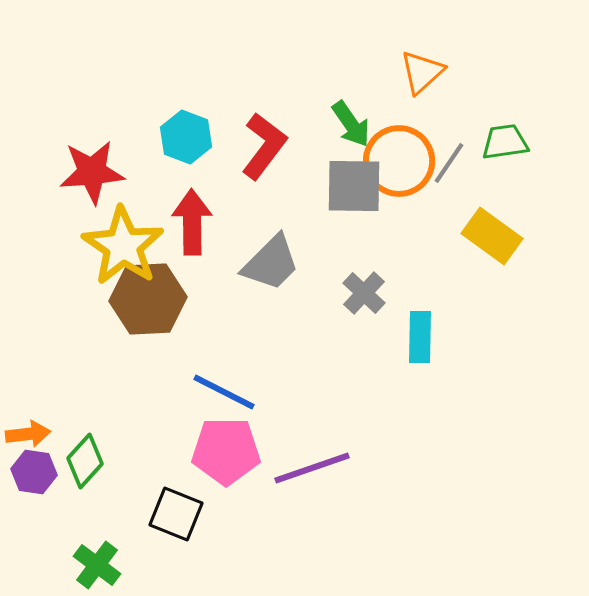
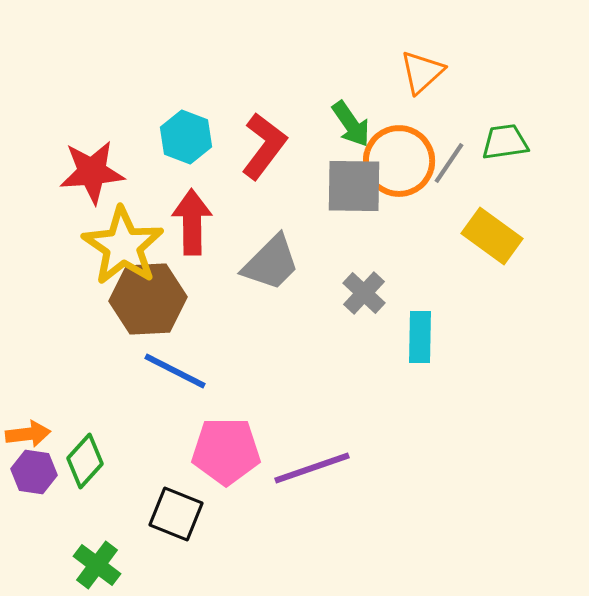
blue line: moved 49 px left, 21 px up
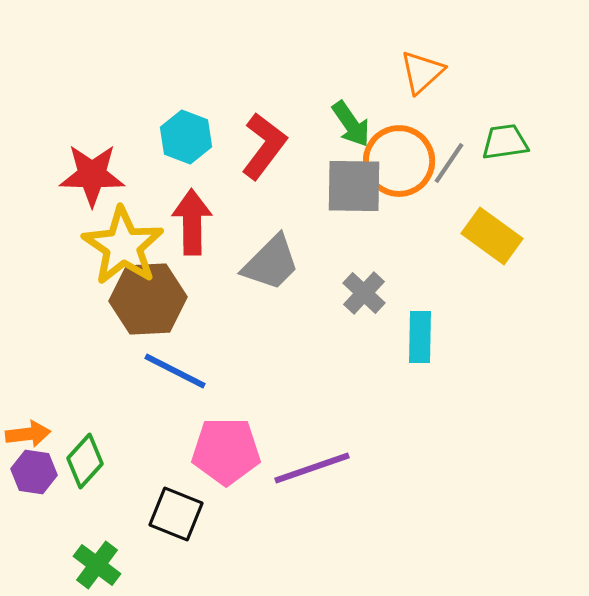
red star: moved 3 px down; rotated 6 degrees clockwise
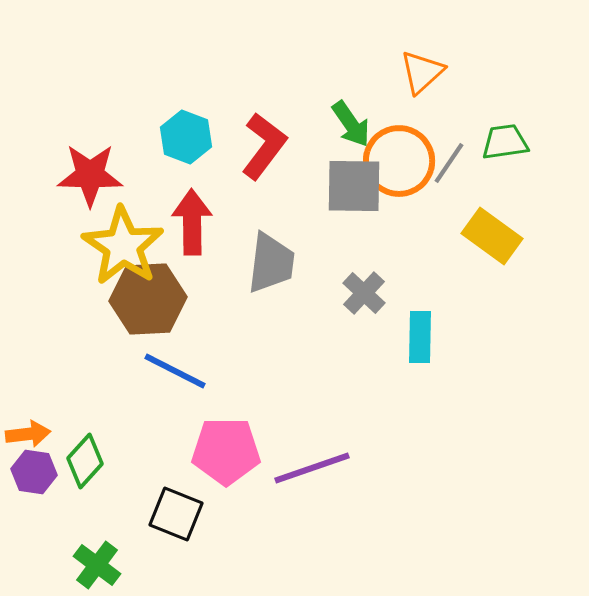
red star: moved 2 px left
gray trapezoid: rotated 38 degrees counterclockwise
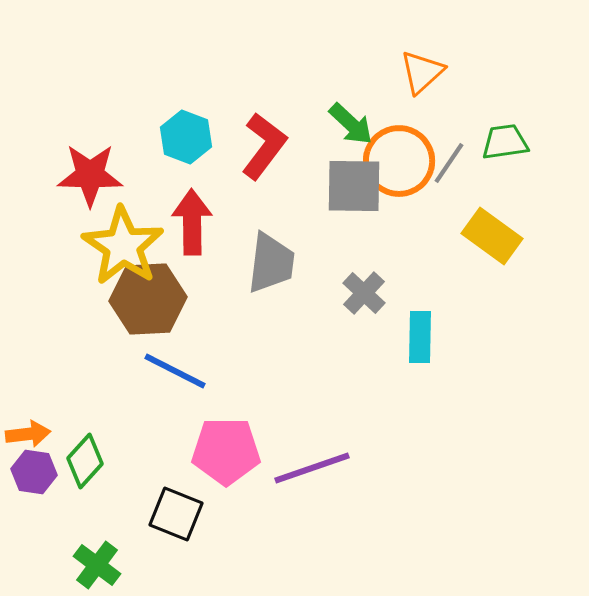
green arrow: rotated 12 degrees counterclockwise
